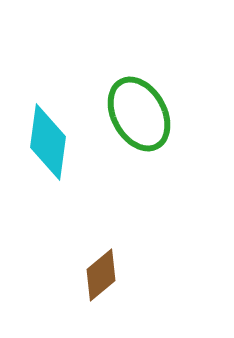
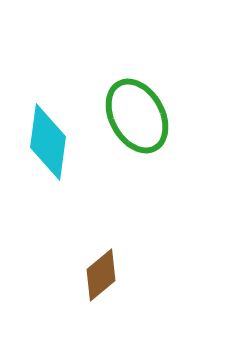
green ellipse: moved 2 px left, 2 px down
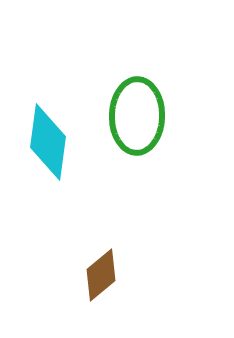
green ellipse: rotated 30 degrees clockwise
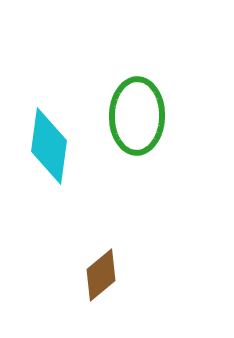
cyan diamond: moved 1 px right, 4 px down
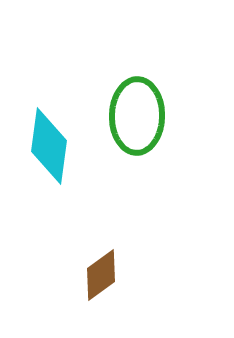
brown diamond: rotated 4 degrees clockwise
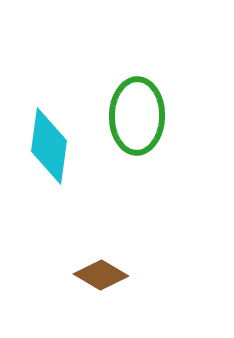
brown diamond: rotated 66 degrees clockwise
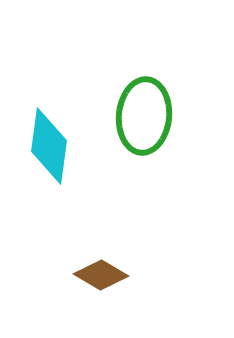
green ellipse: moved 7 px right; rotated 4 degrees clockwise
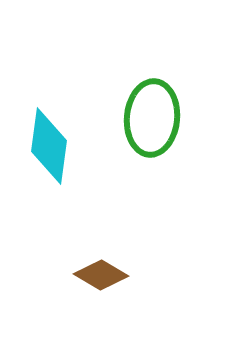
green ellipse: moved 8 px right, 2 px down
